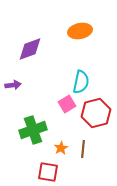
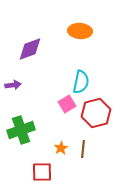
orange ellipse: rotated 15 degrees clockwise
green cross: moved 12 px left
red square: moved 6 px left; rotated 10 degrees counterclockwise
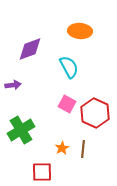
cyan semicircle: moved 12 px left, 15 px up; rotated 40 degrees counterclockwise
pink square: rotated 30 degrees counterclockwise
red hexagon: moved 1 px left; rotated 20 degrees counterclockwise
green cross: rotated 12 degrees counterclockwise
orange star: moved 1 px right
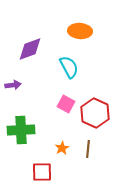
pink square: moved 1 px left
green cross: rotated 28 degrees clockwise
brown line: moved 5 px right
